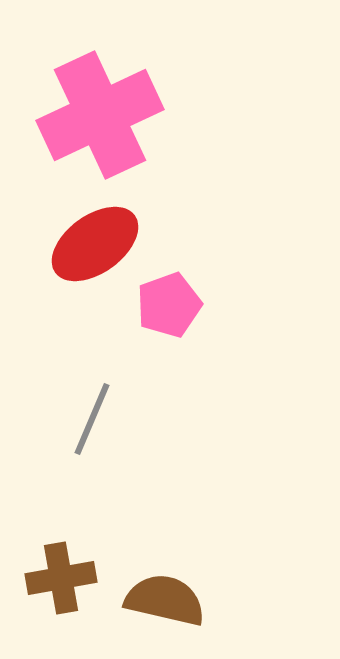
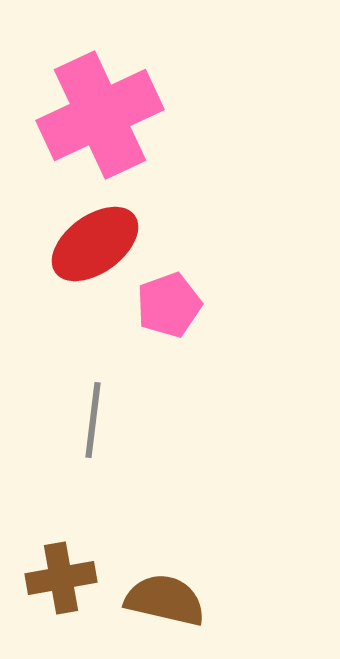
gray line: moved 1 px right, 1 px down; rotated 16 degrees counterclockwise
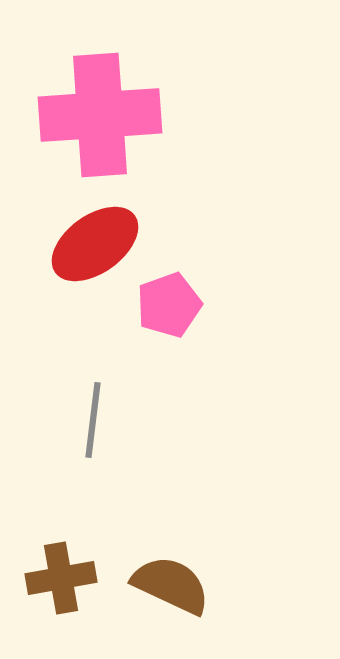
pink cross: rotated 21 degrees clockwise
brown semicircle: moved 6 px right, 15 px up; rotated 12 degrees clockwise
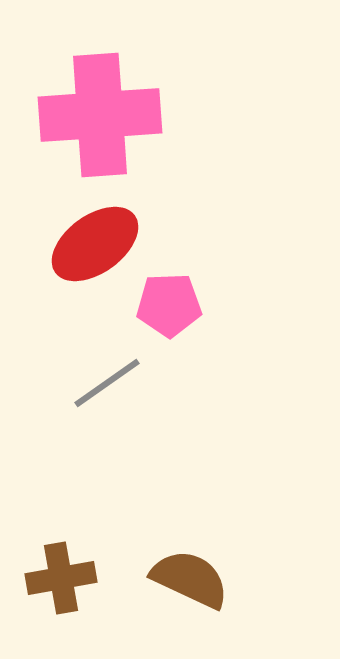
pink pentagon: rotated 18 degrees clockwise
gray line: moved 14 px right, 37 px up; rotated 48 degrees clockwise
brown semicircle: moved 19 px right, 6 px up
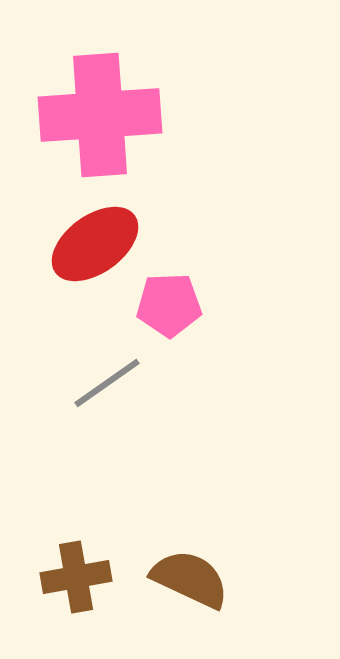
brown cross: moved 15 px right, 1 px up
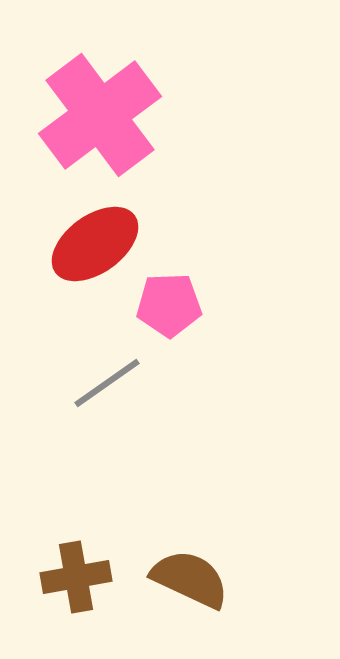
pink cross: rotated 33 degrees counterclockwise
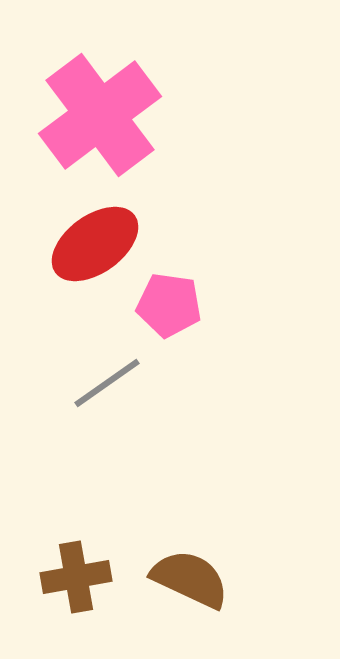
pink pentagon: rotated 10 degrees clockwise
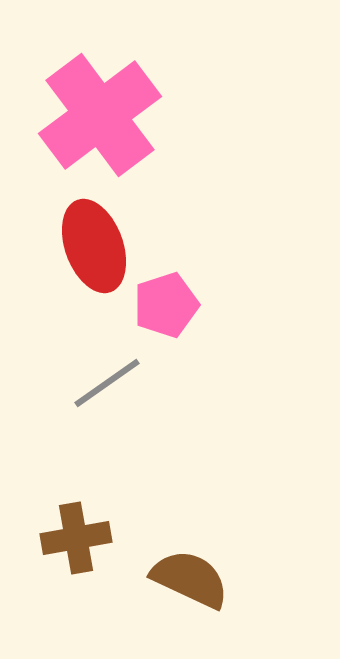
red ellipse: moved 1 px left, 2 px down; rotated 74 degrees counterclockwise
pink pentagon: moved 3 px left; rotated 26 degrees counterclockwise
brown cross: moved 39 px up
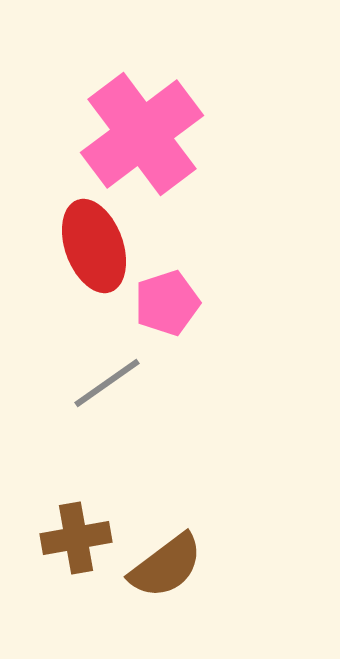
pink cross: moved 42 px right, 19 px down
pink pentagon: moved 1 px right, 2 px up
brown semicircle: moved 24 px left, 13 px up; rotated 118 degrees clockwise
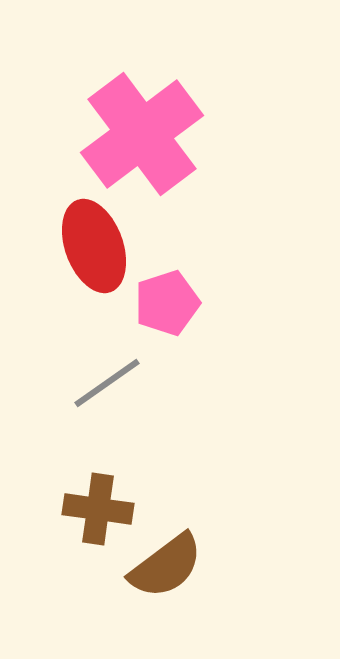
brown cross: moved 22 px right, 29 px up; rotated 18 degrees clockwise
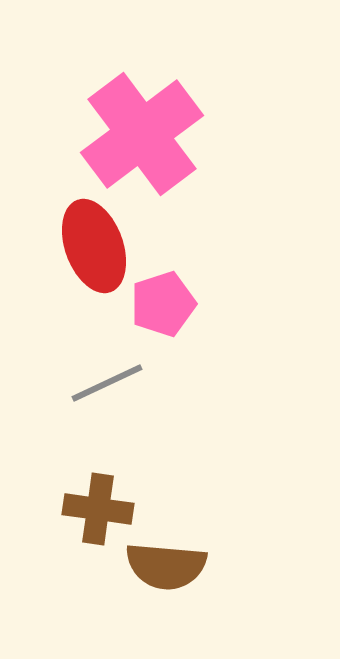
pink pentagon: moved 4 px left, 1 px down
gray line: rotated 10 degrees clockwise
brown semicircle: rotated 42 degrees clockwise
